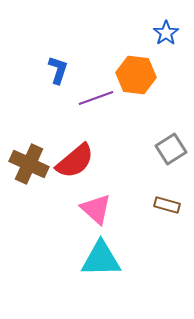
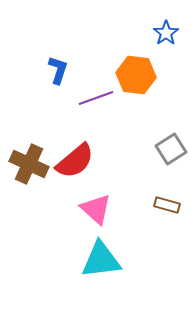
cyan triangle: moved 1 px down; rotated 6 degrees counterclockwise
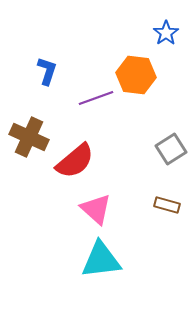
blue L-shape: moved 11 px left, 1 px down
brown cross: moved 27 px up
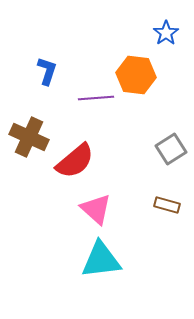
purple line: rotated 16 degrees clockwise
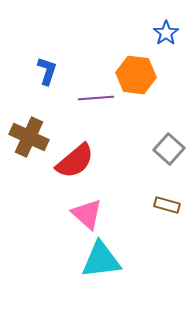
gray square: moved 2 px left; rotated 16 degrees counterclockwise
pink triangle: moved 9 px left, 5 px down
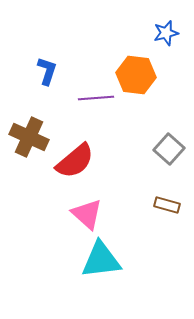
blue star: rotated 20 degrees clockwise
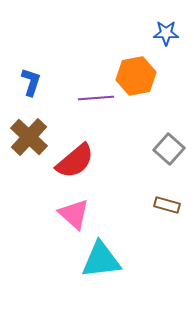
blue star: rotated 15 degrees clockwise
blue L-shape: moved 16 px left, 11 px down
orange hexagon: moved 1 px down; rotated 18 degrees counterclockwise
brown cross: rotated 18 degrees clockwise
pink triangle: moved 13 px left
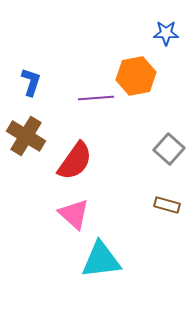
brown cross: moved 3 px left, 1 px up; rotated 12 degrees counterclockwise
red semicircle: rotated 15 degrees counterclockwise
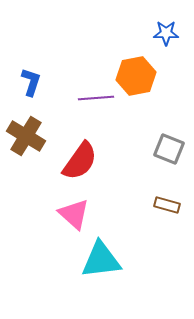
gray square: rotated 20 degrees counterclockwise
red semicircle: moved 5 px right
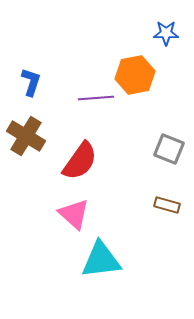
orange hexagon: moved 1 px left, 1 px up
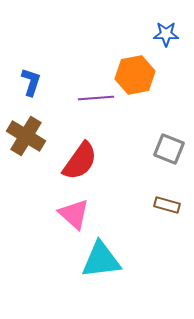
blue star: moved 1 px down
